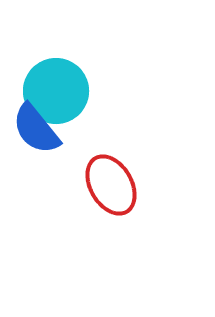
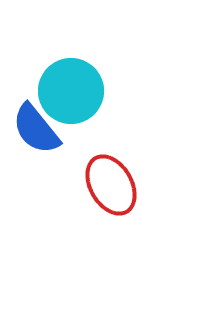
cyan circle: moved 15 px right
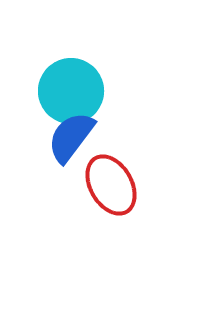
blue semicircle: moved 35 px right, 8 px down; rotated 76 degrees clockwise
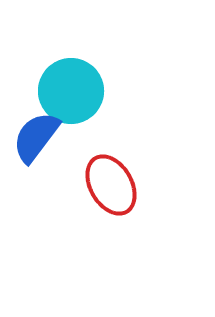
blue semicircle: moved 35 px left
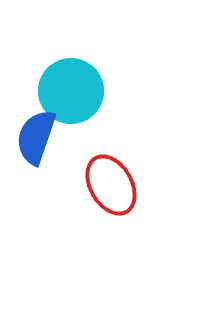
blue semicircle: rotated 18 degrees counterclockwise
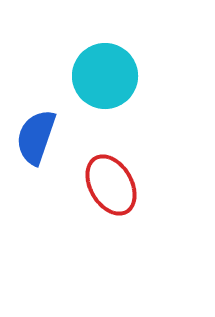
cyan circle: moved 34 px right, 15 px up
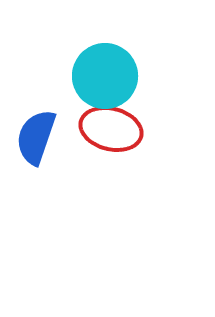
red ellipse: moved 56 px up; rotated 46 degrees counterclockwise
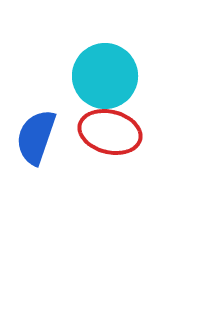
red ellipse: moved 1 px left, 3 px down
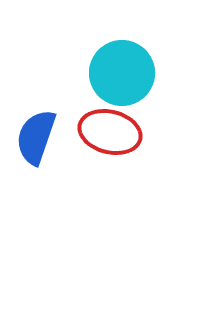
cyan circle: moved 17 px right, 3 px up
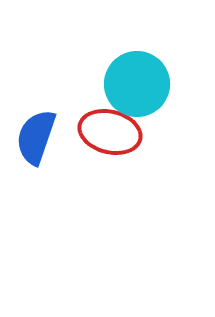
cyan circle: moved 15 px right, 11 px down
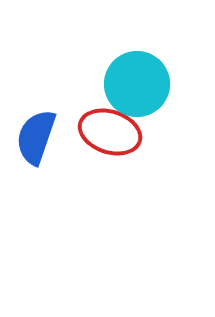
red ellipse: rotated 4 degrees clockwise
